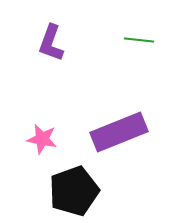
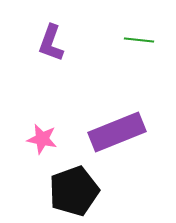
purple rectangle: moved 2 px left
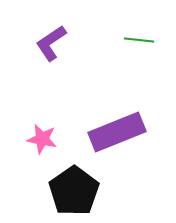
purple L-shape: rotated 36 degrees clockwise
black pentagon: rotated 15 degrees counterclockwise
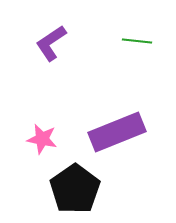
green line: moved 2 px left, 1 px down
black pentagon: moved 1 px right, 2 px up
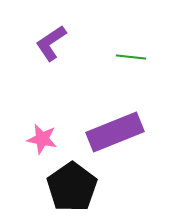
green line: moved 6 px left, 16 px down
purple rectangle: moved 2 px left
black pentagon: moved 3 px left, 2 px up
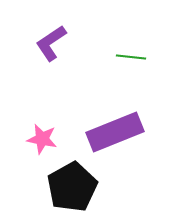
black pentagon: rotated 6 degrees clockwise
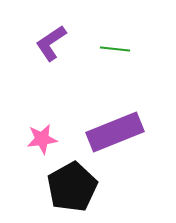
green line: moved 16 px left, 8 px up
pink star: rotated 20 degrees counterclockwise
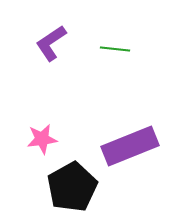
purple rectangle: moved 15 px right, 14 px down
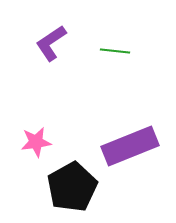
green line: moved 2 px down
pink star: moved 6 px left, 3 px down
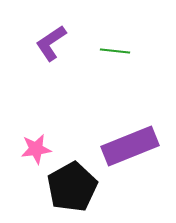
pink star: moved 7 px down
